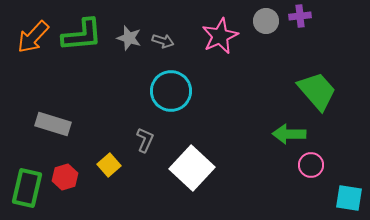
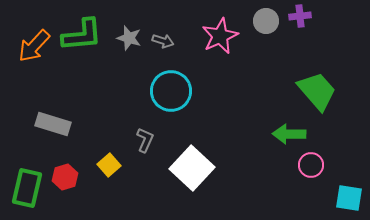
orange arrow: moved 1 px right, 9 px down
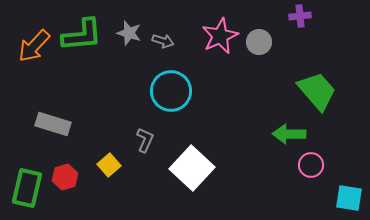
gray circle: moved 7 px left, 21 px down
gray star: moved 5 px up
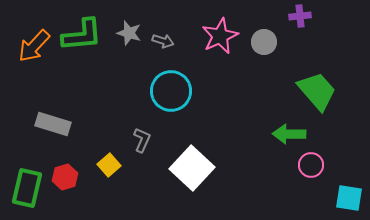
gray circle: moved 5 px right
gray L-shape: moved 3 px left
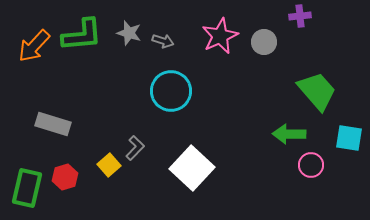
gray L-shape: moved 7 px left, 8 px down; rotated 20 degrees clockwise
cyan square: moved 60 px up
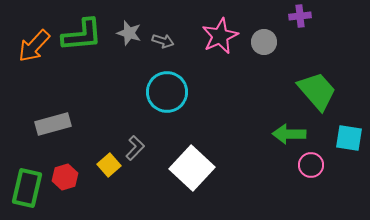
cyan circle: moved 4 px left, 1 px down
gray rectangle: rotated 32 degrees counterclockwise
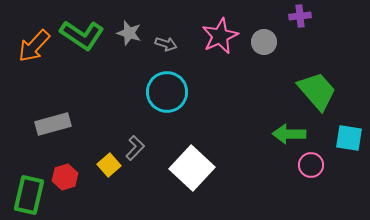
green L-shape: rotated 39 degrees clockwise
gray arrow: moved 3 px right, 3 px down
green rectangle: moved 2 px right, 7 px down
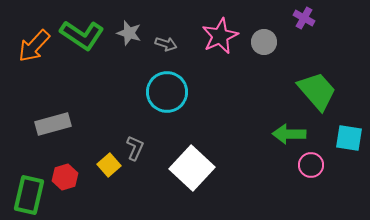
purple cross: moved 4 px right, 2 px down; rotated 35 degrees clockwise
gray L-shape: rotated 20 degrees counterclockwise
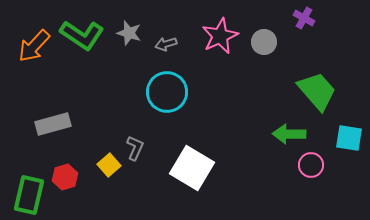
gray arrow: rotated 145 degrees clockwise
white square: rotated 12 degrees counterclockwise
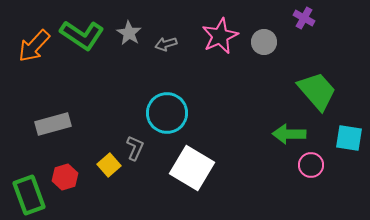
gray star: rotated 15 degrees clockwise
cyan circle: moved 21 px down
green rectangle: rotated 33 degrees counterclockwise
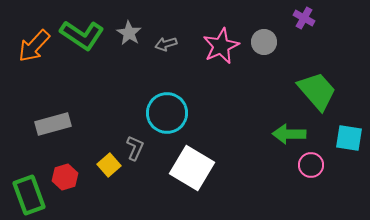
pink star: moved 1 px right, 10 px down
